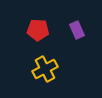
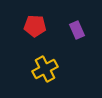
red pentagon: moved 3 px left, 4 px up
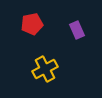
red pentagon: moved 3 px left, 2 px up; rotated 15 degrees counterclockwise
